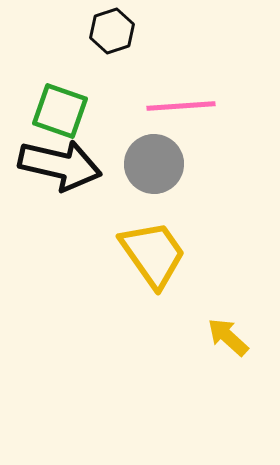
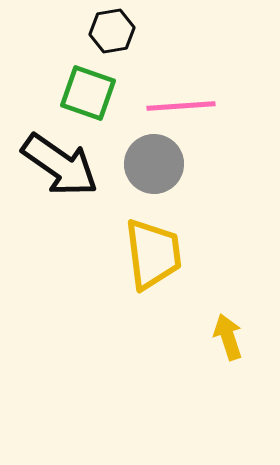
black hexagon: rotated 9 degrees clockwise
green square: moved 28 px right, 18 px up
black arrow: rotated 22 degrees clockwise
yellow trapezoid: rotated 28 degrees clockwise
yellow arrow: rotated 30 degrees clockwise
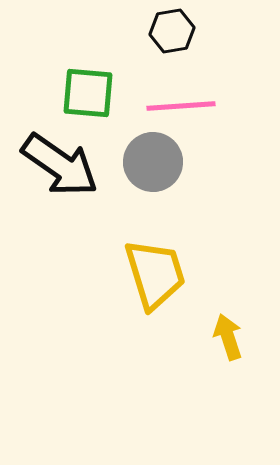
black hexagon: moved 60 px right
green square: rotated 14 degrees counterclockwise
gray circle: moved 1 px left, 2 px up
yellow trapezoid: moved 2 px right, 20 px down; rotated 10 degrees counterclockwise
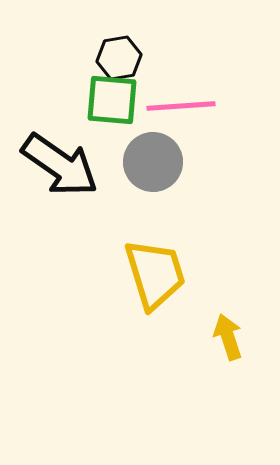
black hexagon: moved 53 px left, 27 px down
green square: moved 24 px right, 7 px down
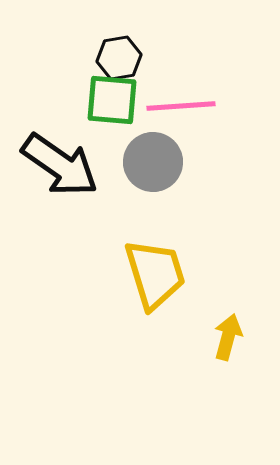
yellow arrow: rotated 33 degrees clockwise
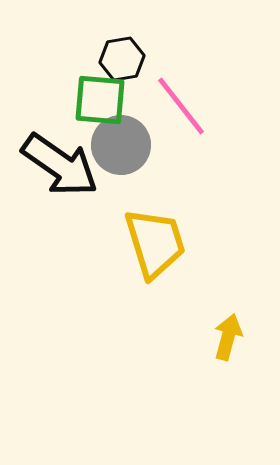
black hexagon: moved 3 px right, 1 px down
green square: moved 12 px left
pink line: rotated 56 degrees clockwise
gray circle: moved 32 px left, 17 px up
yellow trapezoid: moved 31 px up
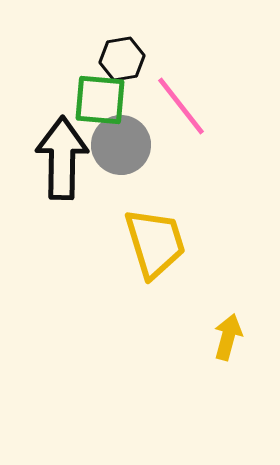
black arrow: moved 2 px right, 7 px up; rotated 124 degrees counterclockwise
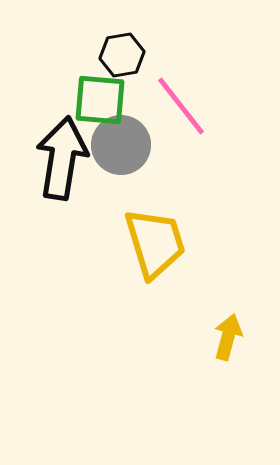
black hexagon: moved 4 px up
black arrow: rotated 8 degrees clockwise
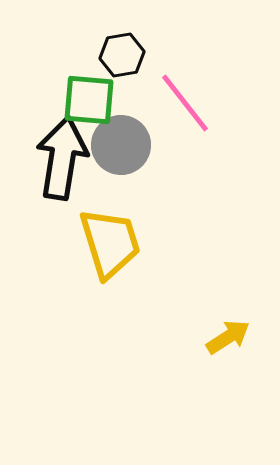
green square: moved 11 px left
pink line: moved 4 px right, 3 px up
yellow trapezoid: moved 45 px left
yellow arrow: rotated 42 degrees clockwise
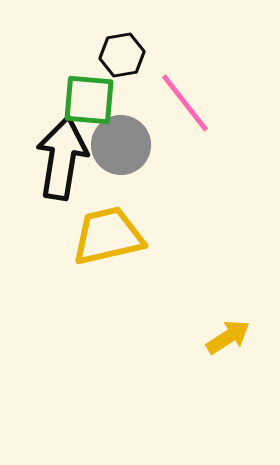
yellow trapezoid: moved 2 px left, 7 px up; rotated 86 degrees counterclockwise
